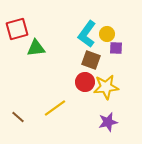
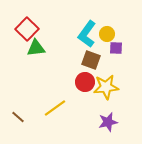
red square: moved 10 px right; rotated 30 degrees counterclockwise
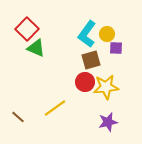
green triangle: rotated 30 degrees clockwise
brown square: rotated 36 degrees counterclockwise
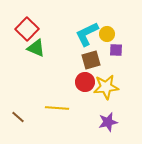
cyan L-shape: rotated 28 degrees clockwise
purple square: moved 2 px down
yellow line: moved 2 px right; rotated 40 degrees clockwise
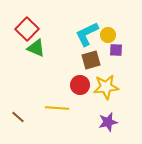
yellow circle: moved 1 px right, 1 px down
red circle: moved 5 px left, 3 px down
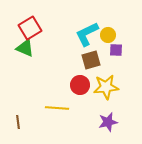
red square: moved 3 px right, 1 px up; rotated 15 degrees clockwise
green triangle: moved 11 px left
brown line: moved 5 px down; rotated 40 degrees clockwise
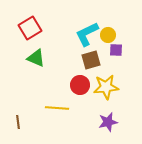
green triangle: moved 11 px right, 10 px down
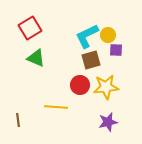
cyan L-shape: moved 2 px down
yellow line: moved 1 px left, 1 px up
brown line: moved 2 px up
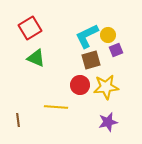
purple square: rotated 24 degrees counterclockwise
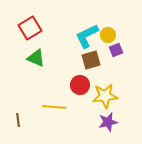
yellow star: moved 1 px left, 9 px down
yellow line: moved 2 px left
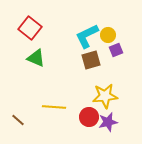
red square: rotated 20 degrees counterclockwise
red circle: moved 9 px right, 32 px down
brown line: rotated 40 degrees counterclockwise
